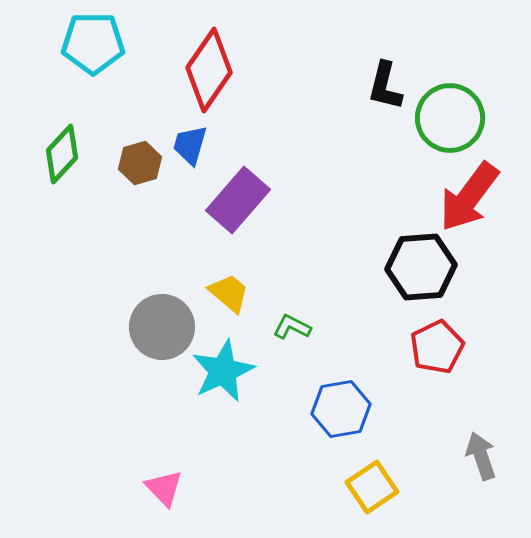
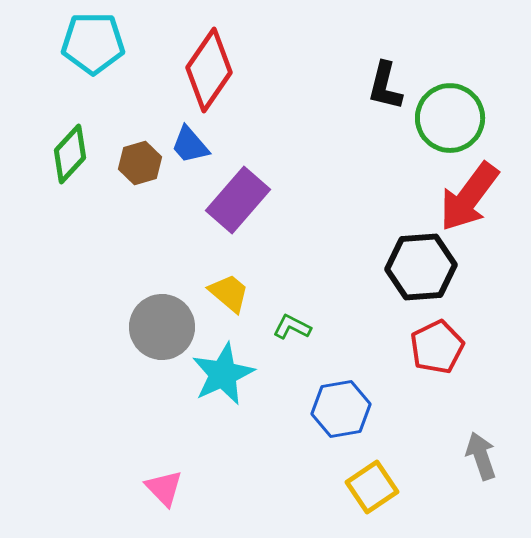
blue trapezoid: rotated 57 degrees counterclockwise
green diamond: moved 8 px right
cyan star: moved 3 px down
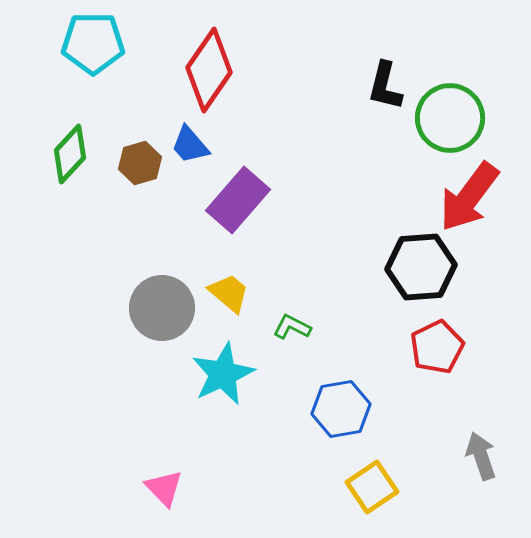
gray circle: moved 19 px up
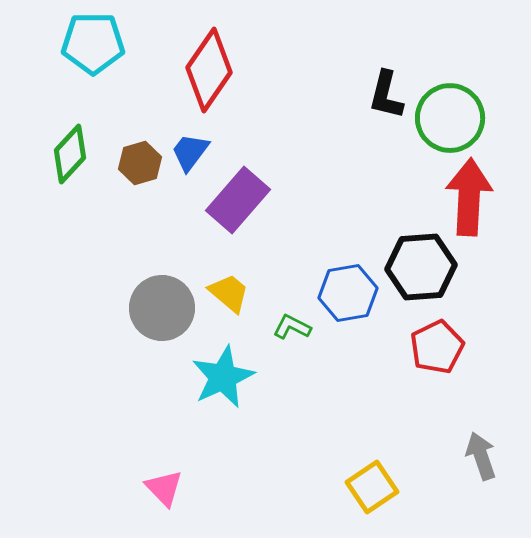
black L-shape: moved 1 px right, 9 px down
blue trapezoid: moved 7 px down; rotated 78 degrees clockwise
red arrow: rotated 146 degrees clockwise
cyan star: moved 3 px down
blue hexagon: moved 7 px right, 116 px up
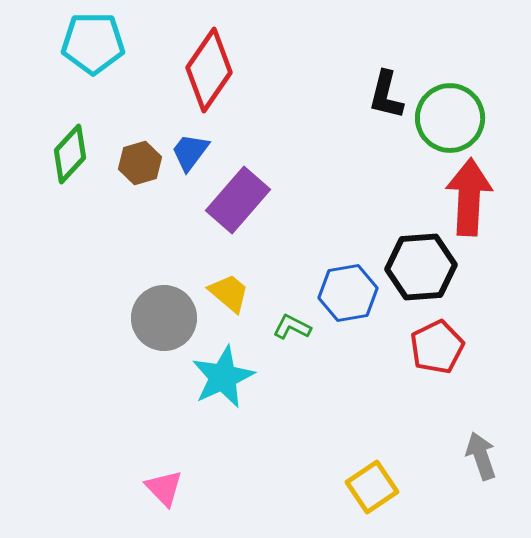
gray circle: moved 2 px right, 10 px down
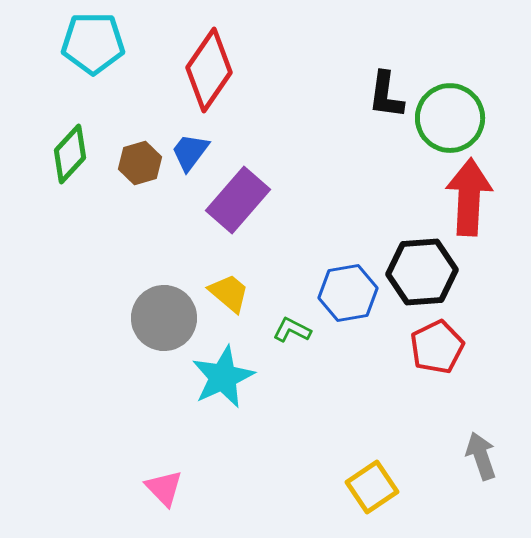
black L-shape: rotated 6 degrees counterclockwise
black hexagon: moved 1 px right, 5 px down
green L-shape: moved 3 px down
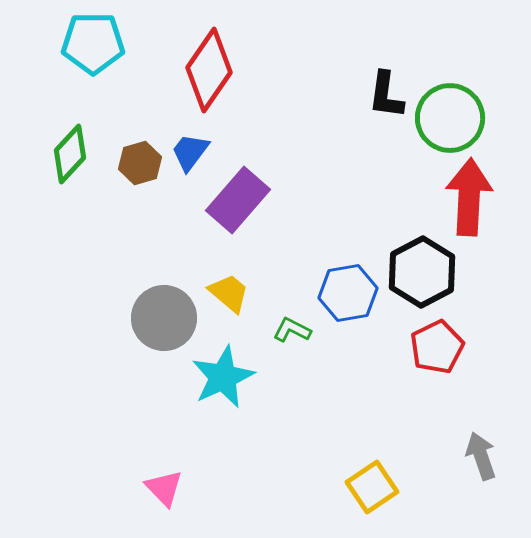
black hexagon: rotated 24 degrees counterclockwise
